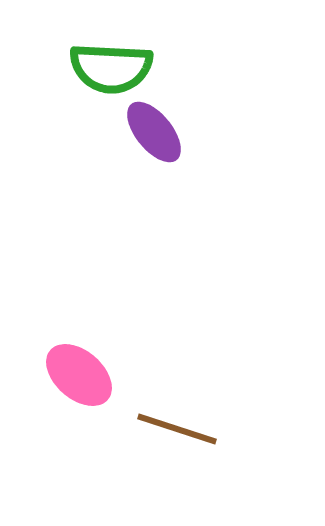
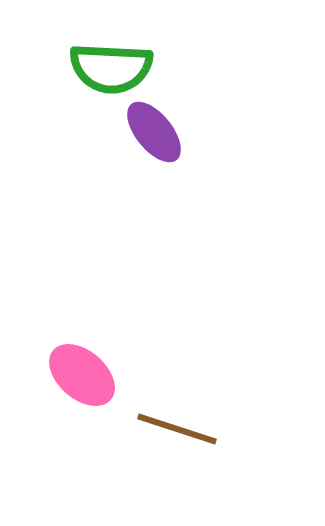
pink ellipse: moved 3 px right
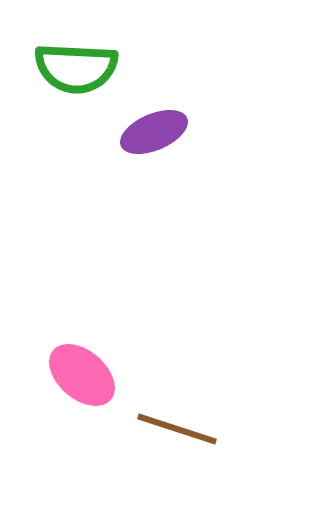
green semicircle: moved 35 px left
purple ellipse: rotated 74 degrees counterclockwise
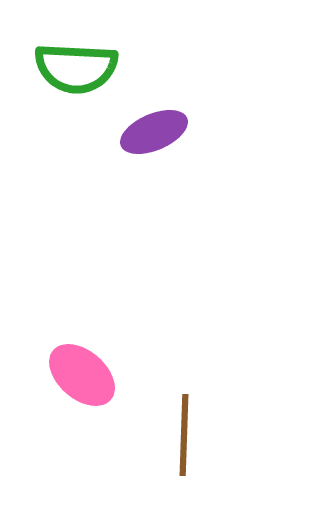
brown line: moved 7 px right, 6 px down; rotated 74 degrees clockwise
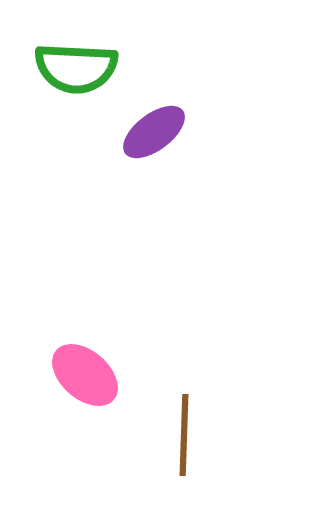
purple ellipse: rotated 14 degrees counterclockwise
pink ellipse: moved 3 px right
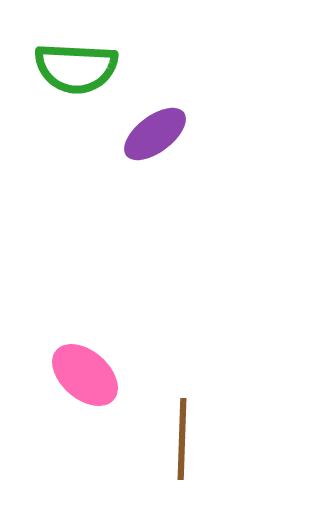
purple ellipse: moved 1 px right, 2 px down
brown line: moved 2 px left, 4 px down
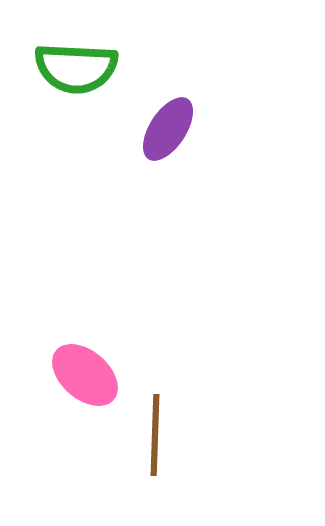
purple ellipse: moved 13 px right, 5 px up; rotated 20 degrees counterclockwise
brown line: moved 27 px left, 4 px up
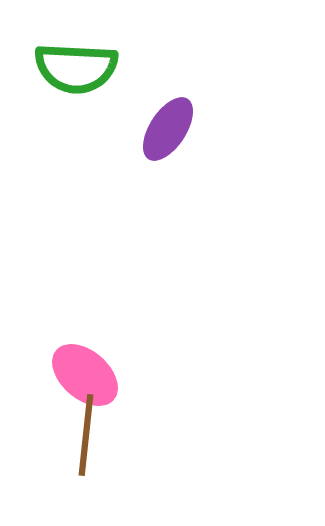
brown line: moved 69 px left; rotated 4 degrees clockwise
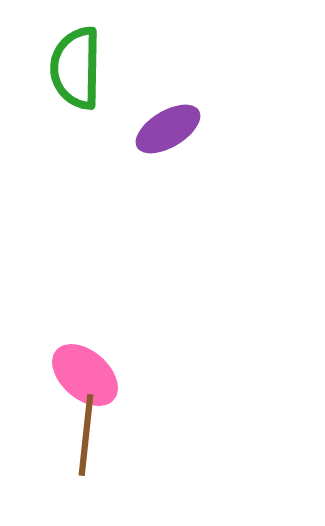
green semicircle: rotated 88 degrees clockwise
purple ellipse: rotated 26 degrees clockwise
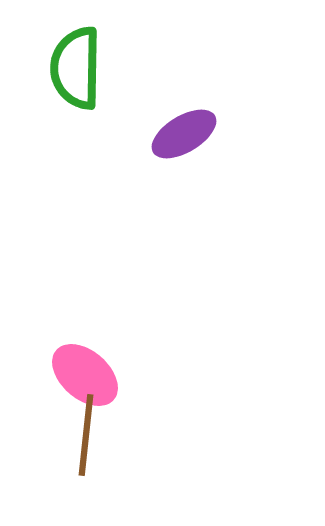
purple ellipse: moved 16 px right, 5 px down
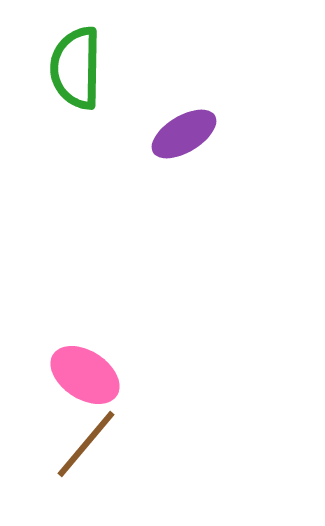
pink ellipse: rotated 8 degrees counterclockwise
brown line: moved 9 px down; rotated 34 degrees clockwise
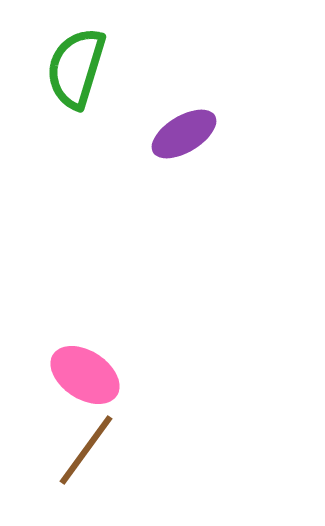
green semicircle: rotated 16 degrees clockwise
brown line: moved 6 px down; rotated 4 degrees counterclockwise
